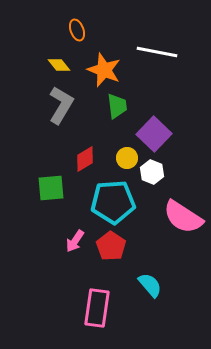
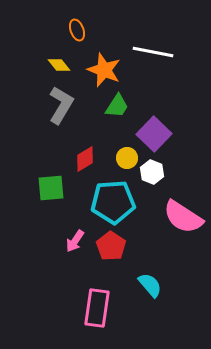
white line: moved 4 px left
green trapezoid: rotated 40 degrees clockwise
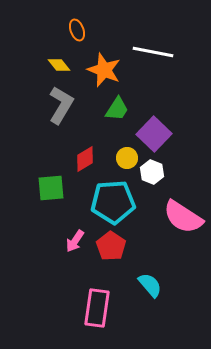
green trapezoid: moved 3 px down
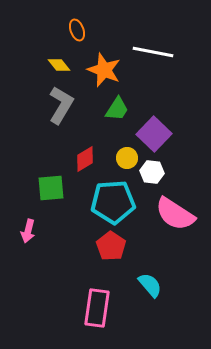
white hexagon: rotated 15 degrees counterclockwise
pink semicircle: moved 8 px left, 3 px up
pink arrow: moved 47 px left, 10 px up; rotated 20 degrees counterclockwise
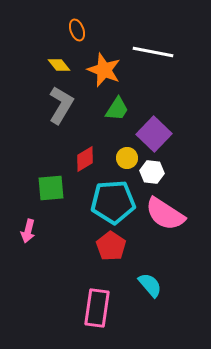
pink semicircle: moved 10 px left
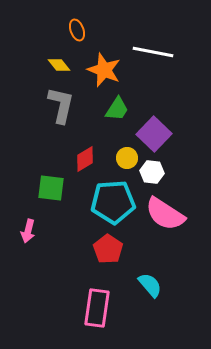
gray L-shape: rotated 18 degrees counterclockwise
green square: rotated 12 degrees clockwise
red pentagon: moved 3 px left, 3 px down
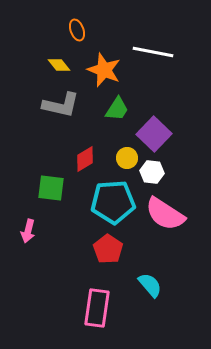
gray L-shape: rotated 90 degrees clockwise
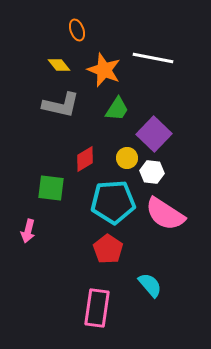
white line: moved 6 px down
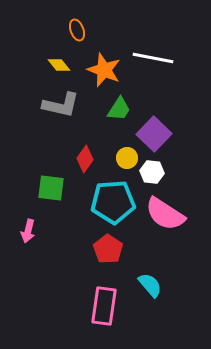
green trapezoid: moved 2 px right
red diamond: rotated 24 degrees counterclockwise
pink rectangle: moved 7 px right, 2 px up
